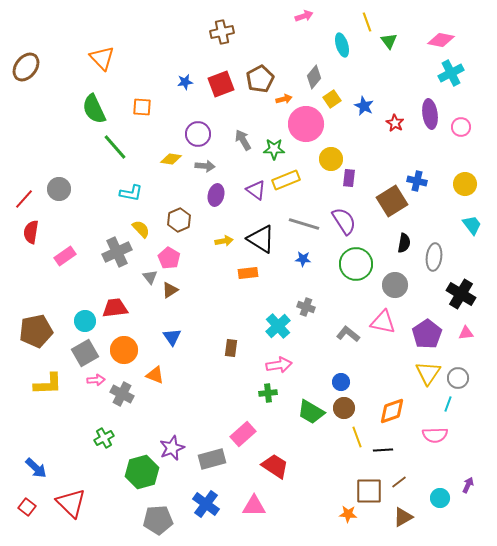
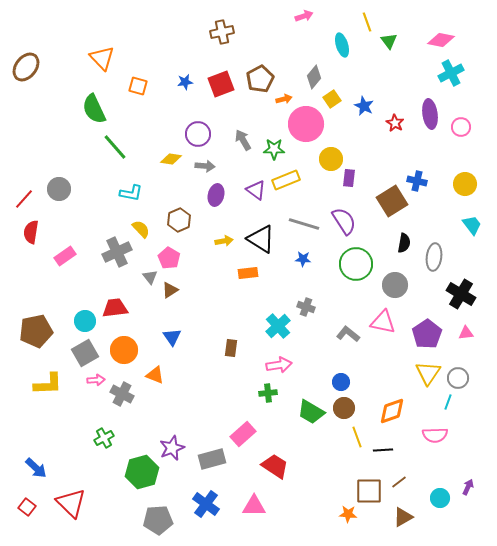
orange square at (142, 107): moved 4 px left, 21 px up; rotated 12 degrees clockwise
cyan line at (448, 404): moved 2 px up
purple arrow at (468, 485): moved 2 px down
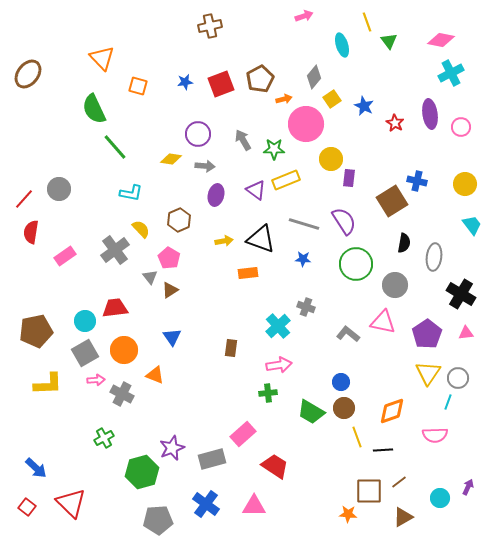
brown cross at (222, 32): moved 12 px left, 6 px up
brown ellipse at (26, 67): moved 2 px right, 7 px down
black triangle at (261, 239): rotated 12 degrees counterclockwise
gray cross at (117, 252): moved 2 px left, 2 px up; rotated 12 degrees counterclockwise
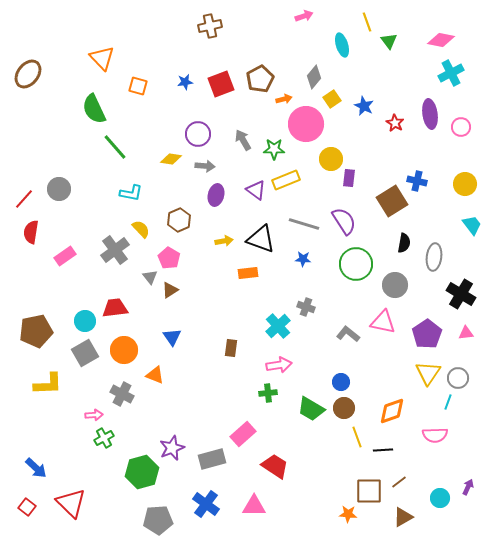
pink arrow at (96, 380): moved 2 px left, 35 px down
green trapezoid at (311, 412): moved 3 px up
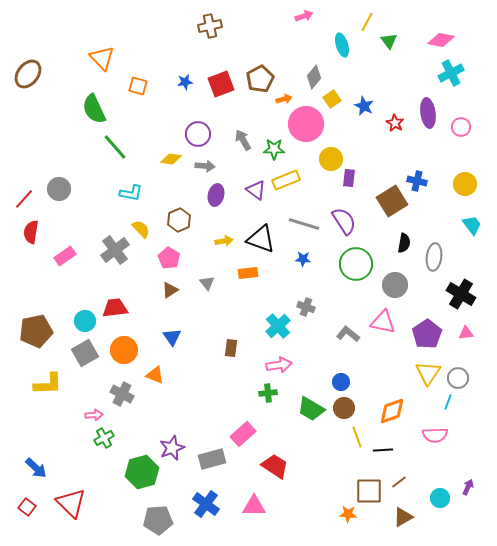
yellow line at (367, 22): rotated 48 degrees clockwise
purple ellipse at (430, 114): moved 2 px left, 1 px up
gray triangle at (150, 277): moved 57 px right, 6 px down
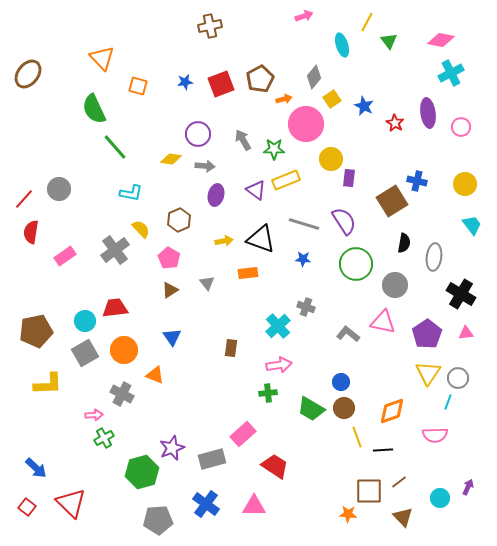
brown triangle at (403, 517): rotated 45 degrees counterclockwise
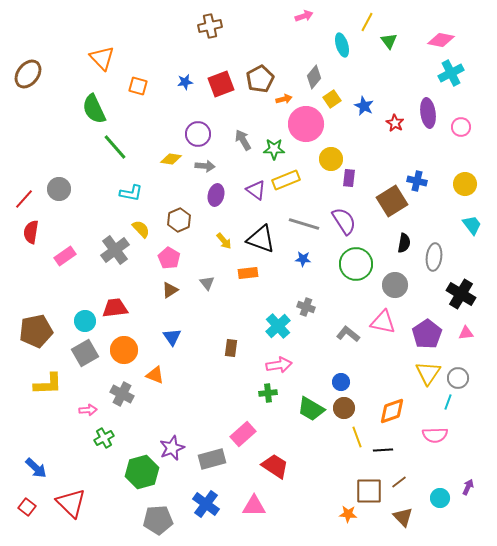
yellow arrow at (224, 241): rotated 60 degrees clockwise
pink arrow at (94, 415): moved 6 px left, 5 px up
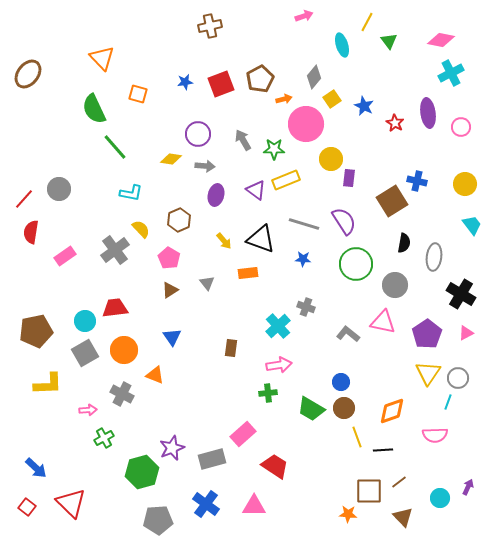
orange square at (138, 86): moved 8 px down
pink triangle at (466, 333): rotated 21 degrees counterclockwise
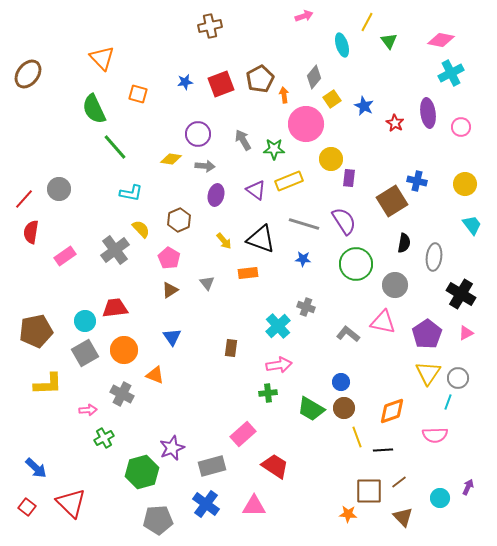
orange arrow at (284, 99): moved 4 px up; rotated 84 degrees counterclockwise
yellow rectangle at (286, 180): moved 3 px right, 1 px down
gray rectangle at (212, 459): moved 7 px down
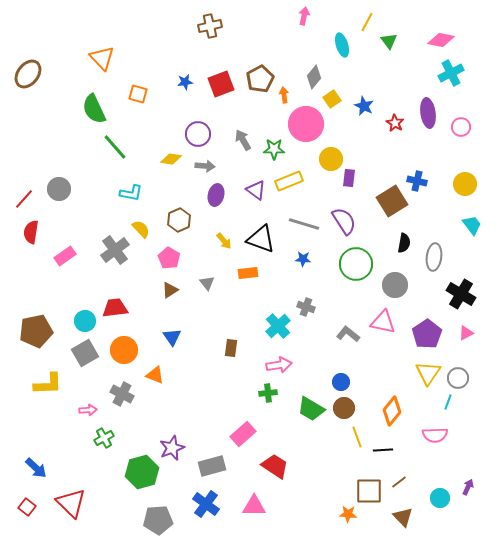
pink arrow at (304, 16): rotated 60 degrees counterclockwise
orange diamond at (392, 411): rotated 32 degrees counterclockwise
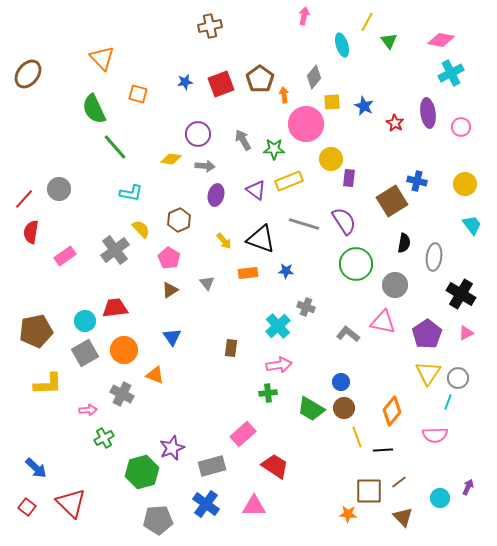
brown pentagon at (260, 79): rotated 8 degrees counterclockwise
yellow square at (332, 99): moved 3 px down; rotated 30 degrees clockwise
blue star at (303, 259): moved 17 px left, 12 px down
